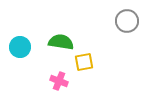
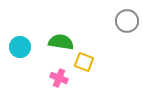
yellow square: rotated 30 degrees clockwise
pink cross: moved 3 px up
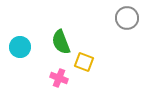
gray circle: moved 3 px up
green semicircle: rotated 120 degrees counterclockwise
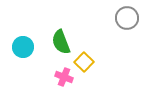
cyan circle: moved 3 px right
yellow square: rotated 24 degrees clockwise
pink cross: moved 5 px right, 1 px up
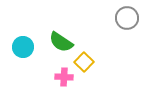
green semicircle: rotated 35 degrees counterclockwise
pink cross: rotated 18 degrees counterclockwise
